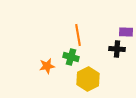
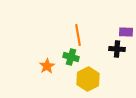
orange star: rotated 21 degrees counterclockwise
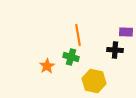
black cross: moved 2 px left, 1 px down
yellow hexagon: moved 6 px right, 2 px down; rotated 20 degrees counterclockwise
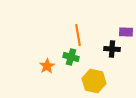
black cross: moved 3 px left, 1 px up
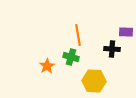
yellow hexagon: rotated 10 degrees counterclockwise
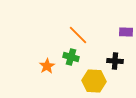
orange line: rotated 35 degrees counterclockwise
black cross: moved 3 px right, 12 px down
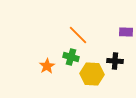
yellow hexagon: moved 2 px left, 7 px up
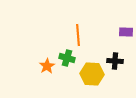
orange line: rotated 40 degrees clockwise
green cross: moved 4 px left, 1 px down
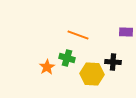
orange line: rotated 65 degrees counterclockwise
black cross: moved 2 px left, 1 px down
orange star: moved 1 px down
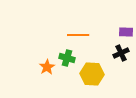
orange line: rotated 20 degrees counterclockwise
black cross: moved 8 px right, 9 px up; rotated 28 degrees counterclockwise
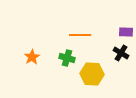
orange line: moved 2 px right
black cross: rotated 35 degrees counterclockwise
orange star: moved 15 px left, 10 px up
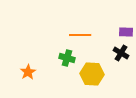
orange star: moved 4 px left, 15 px down
